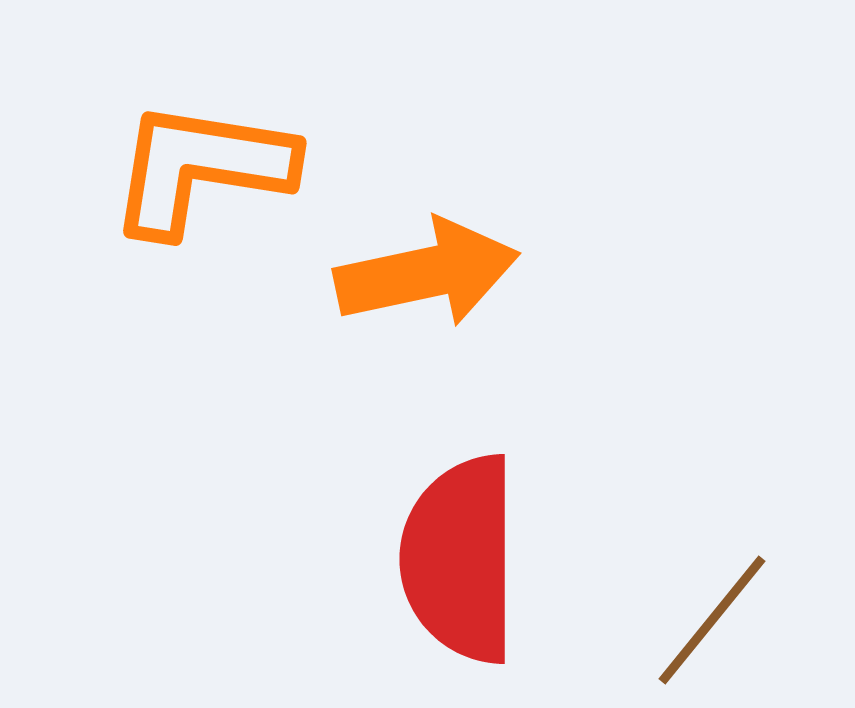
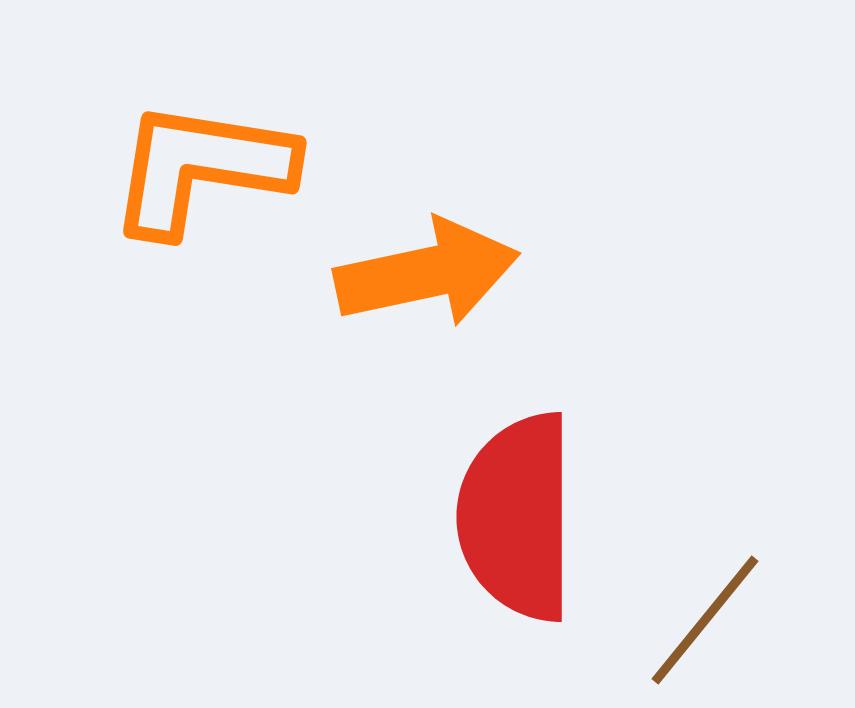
red semicircle: moved 57 px right, 42 px up
brown line: moved 7 px left
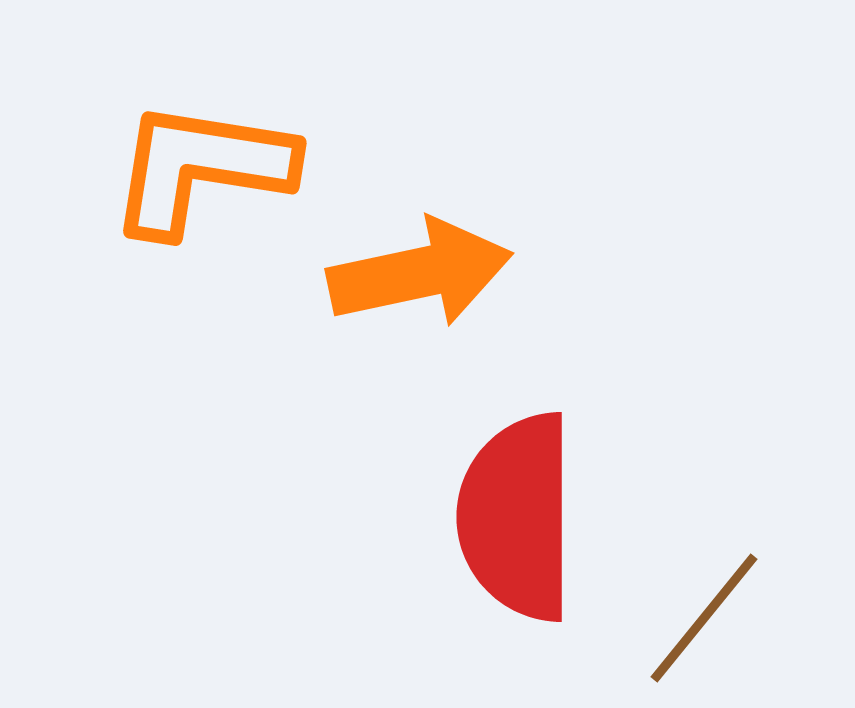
orange arrow: moved 7 px left
brown line: moved 1 px left, 2 px up
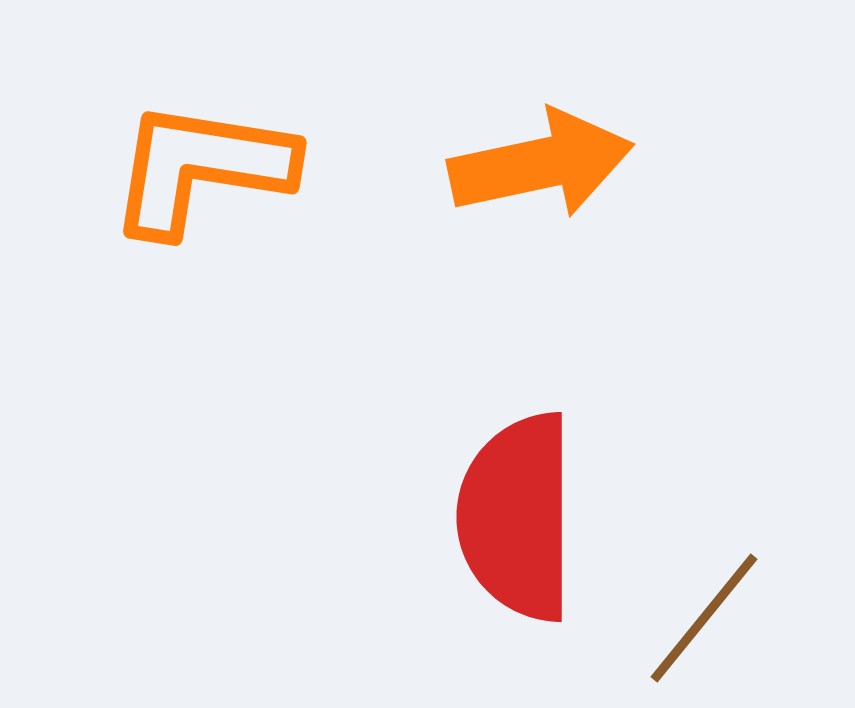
orange arrow: moved 121 px right, 109 px up
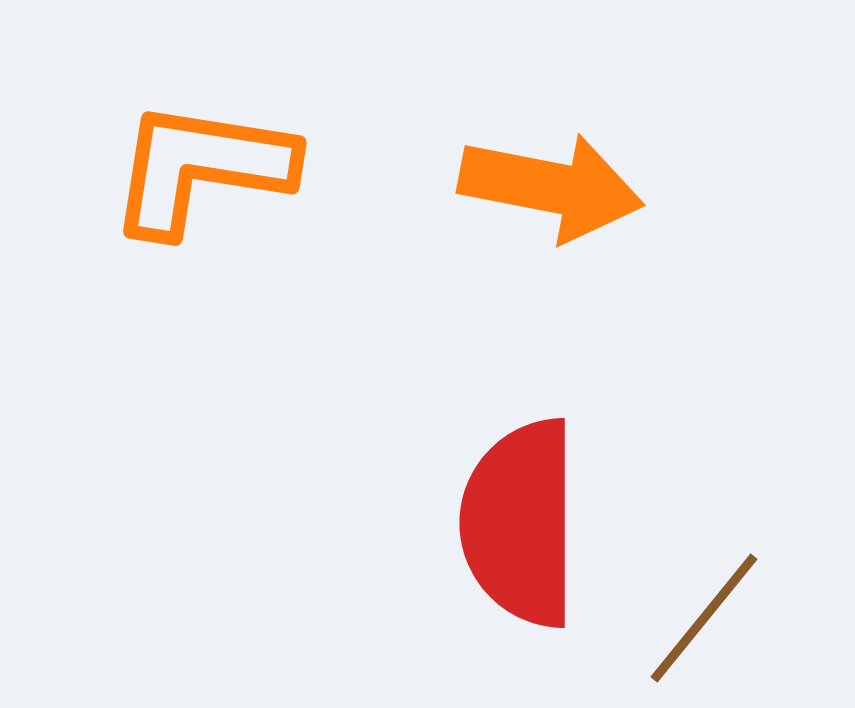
orange arrow: moved 10 px right, 23 px down; rotated 23 degrees clockwise
red semicircle: moved 3 px right, 6 px down
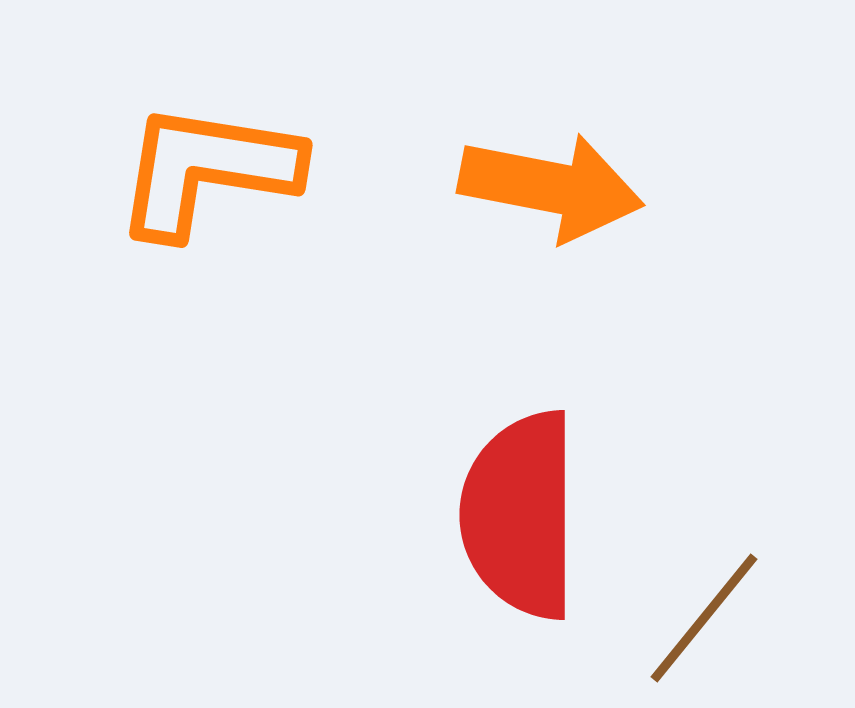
orange L-shape: moved 6 px right, 2 px down
red semicircle: moved 8 px up
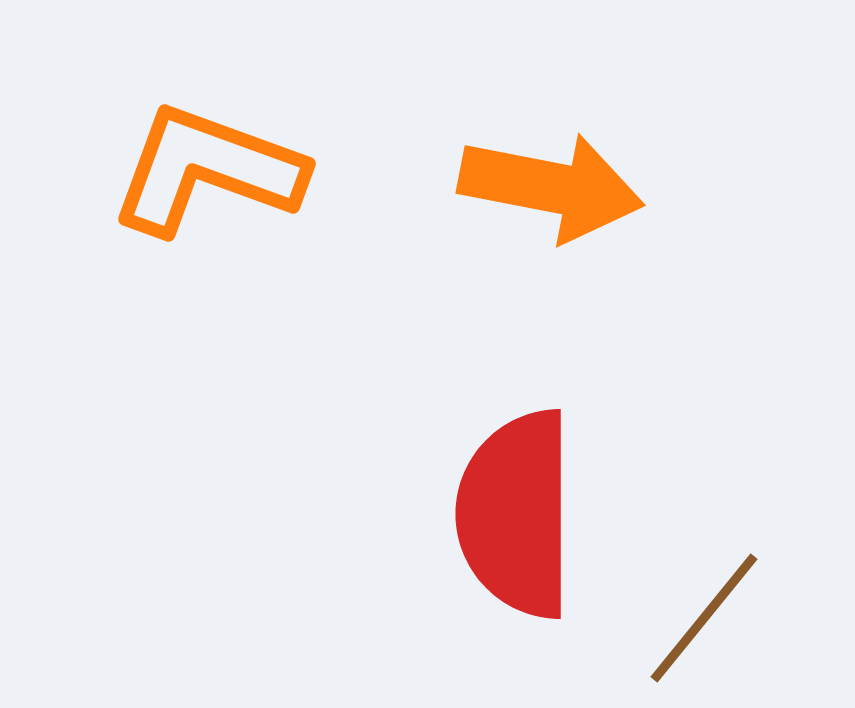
orange L-shape: rotated 11 degrees clockwise
red semicircle: moved 4 px left, 1 px up
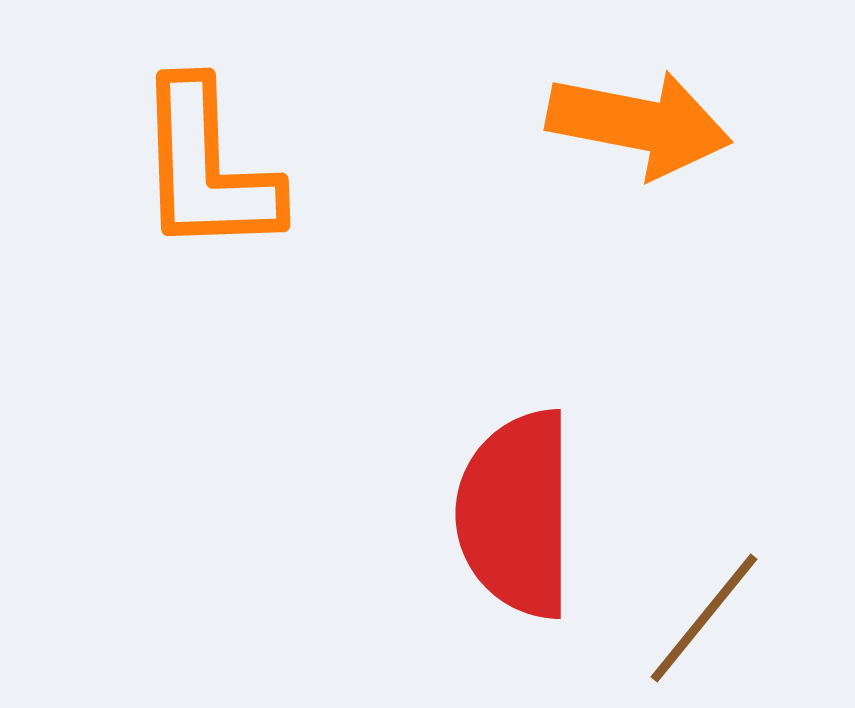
orange L-shape: moved 2 px up; rotated 112 degrees counterclockwise
orange arrow: moved 88 px right, 63 px up
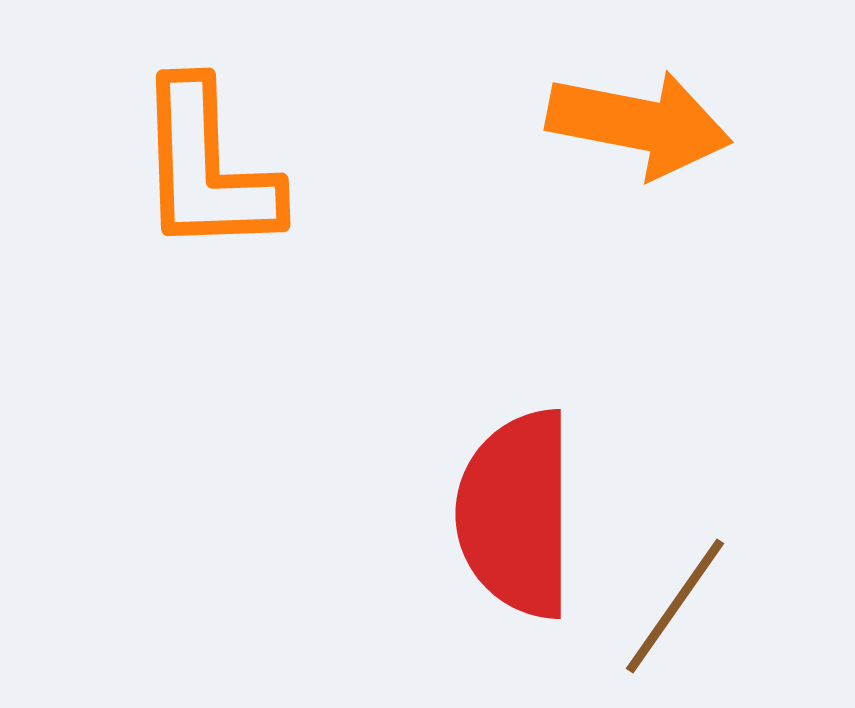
brown line: moved 29 px left, 12 px up; rotated 4 degrees counterclockwise
